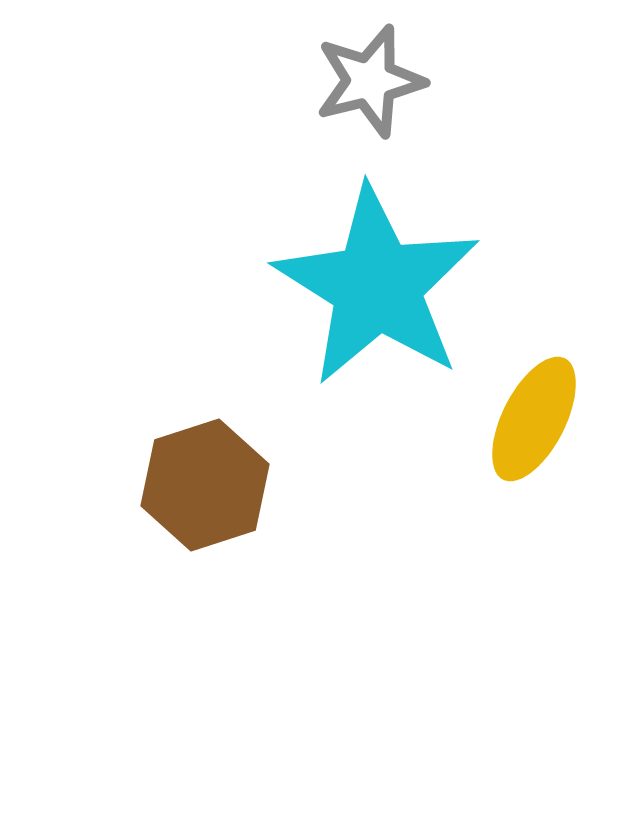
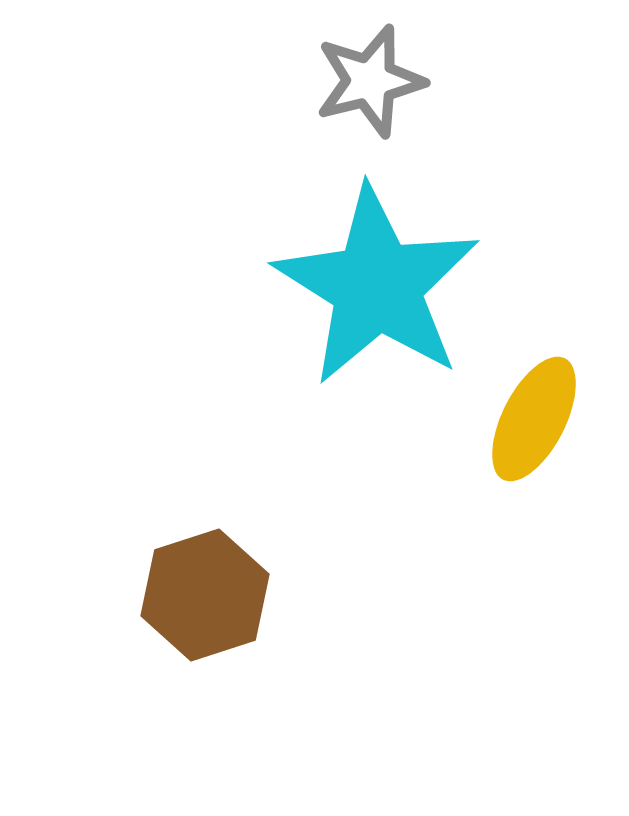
brown hexagon: moved 110 px down
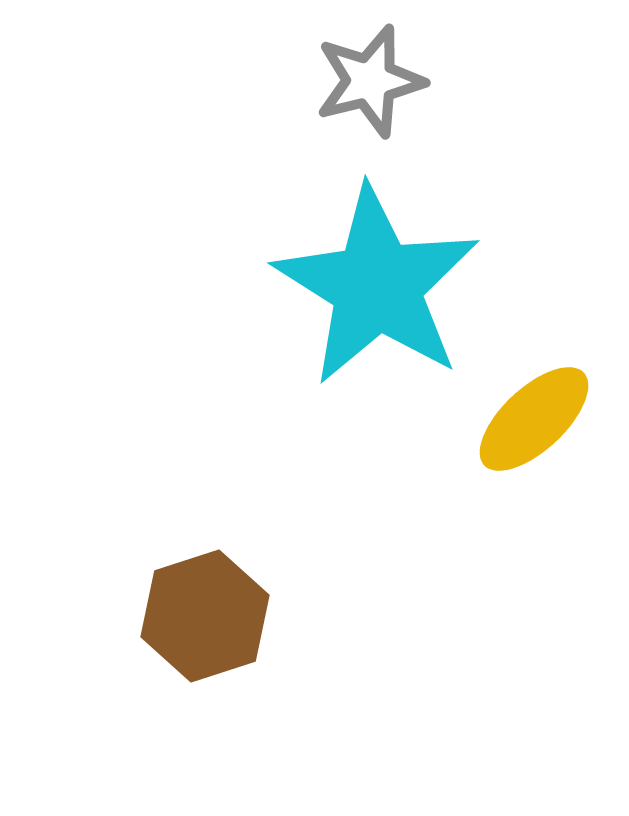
yellow ellipse: rotated 20 degrees clockwise
brown hexagon: moved 21 px down
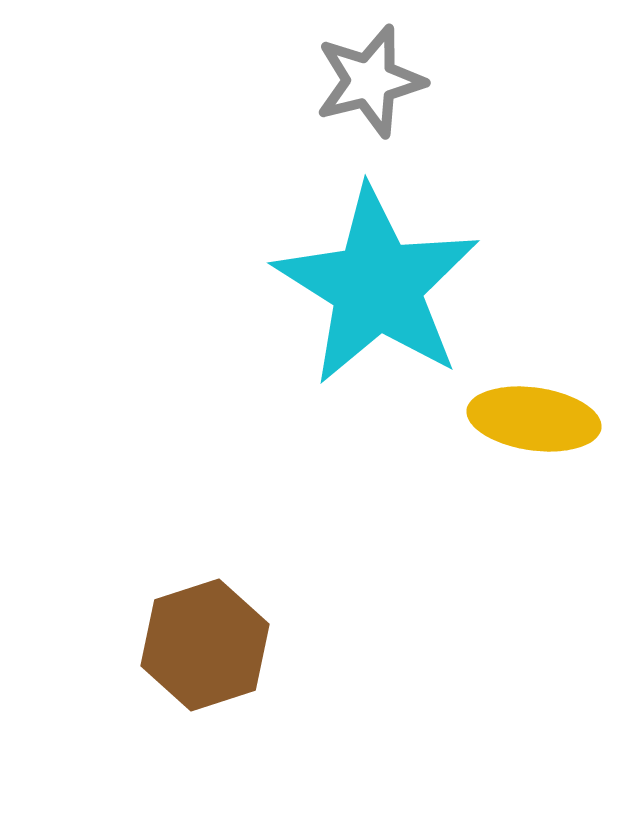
yellow ellipse: rotated 51 degrees clockwise
brown hexagon: moved 29 px down
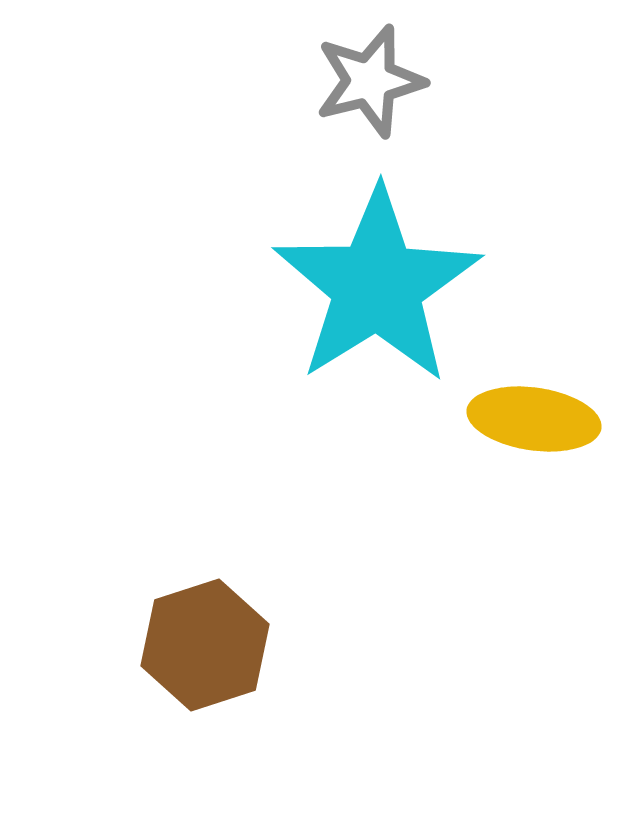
cyan star: rotated 8 degrees clockwise
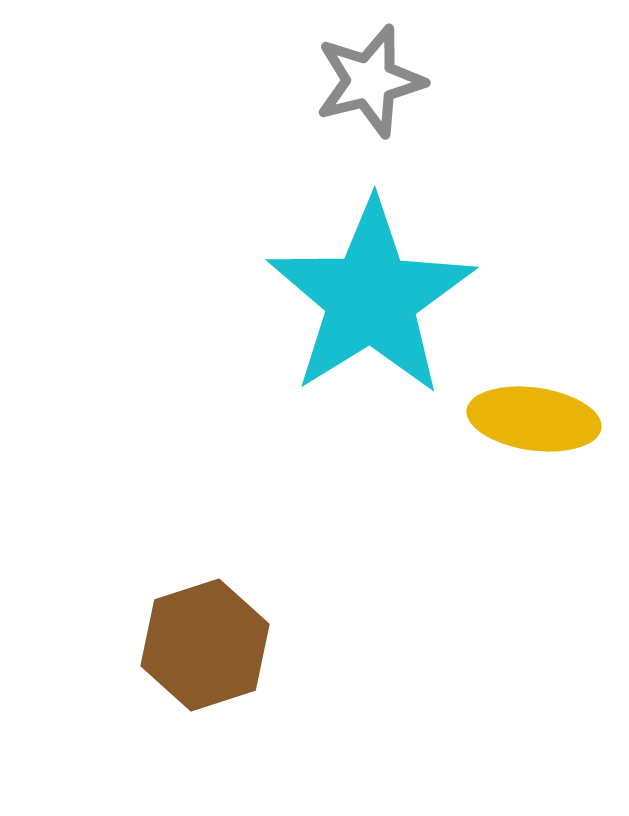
cyan star: moved 6 px left, 12 px down
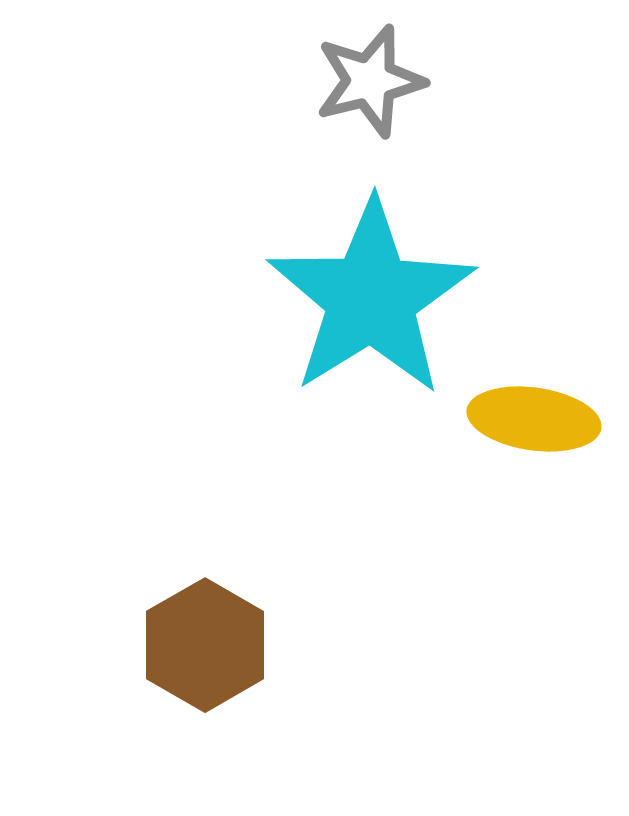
brown hexagon: rotated 12 degrees counterclockwise
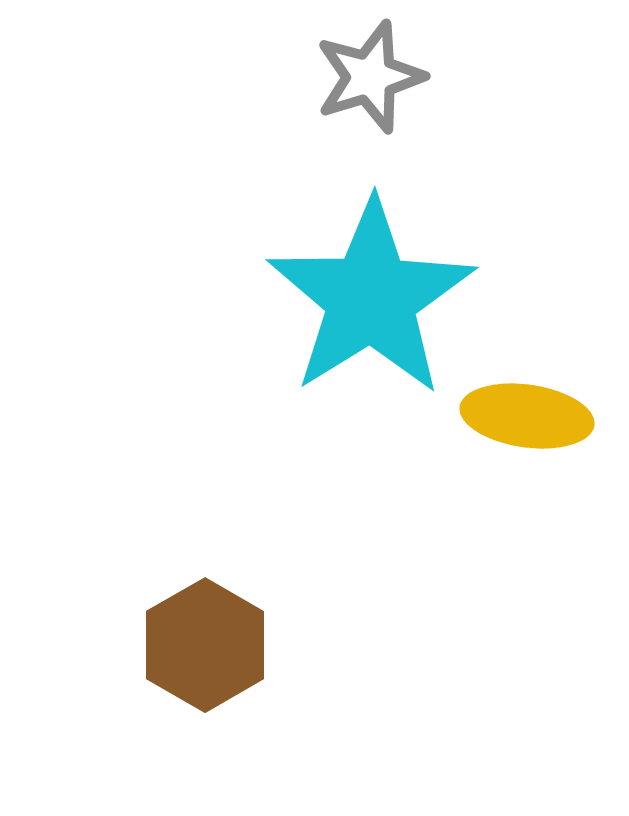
gray star: moved 4 px up; rotated 3 degrees counterclockwise
yellow ellipse: moved 7 px left, 3 px up
